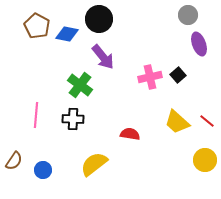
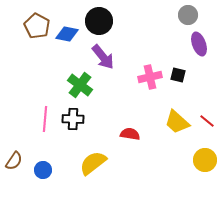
black circle: moved 2 px down
black square: rotated 35 degrees counterclockwise
pink line: moved 9 px right, 4 px down
yellow semicircle: moved 1 px left, 1 px up
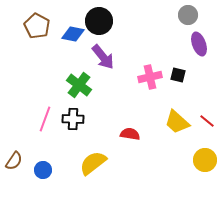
blue diamond: moved 6 px right
green cross: moved 1 px left
pink line: rotated 15 degrees clockwise
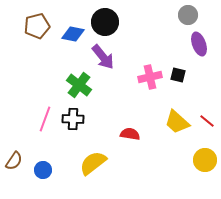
black circle: moved 6 px right, 1 px down
brown pentagon: rotated 30 degrees clockwise
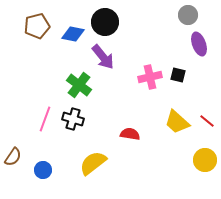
black cross: rotated 15 degrees clockwise
brown semicircle: moved 1 px left, 4 px up
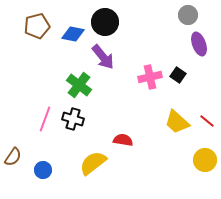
black square: rotated 21 degrees clockwise
red semicircle: moved 7 px left, 6 px down
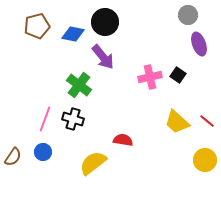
blue circle: moved 18 px up
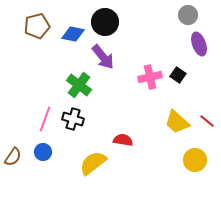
yellow circle: moved 10 px left
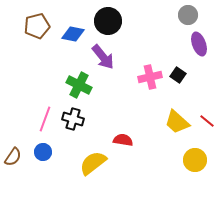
black circle: moved 3 px right, 1 px up
green cross: rotated 10 degrees counterclockwise
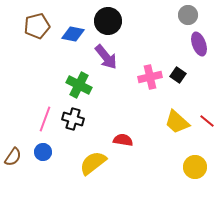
purple arrow: moved 3 px right
yellow circle: moved 7 px down
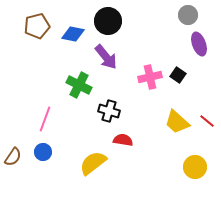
black cross: moved 36 px right, 8 px up
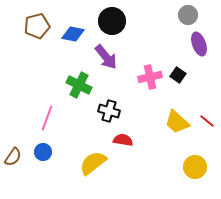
black circle: moved 4 px right
pink line: moved 2 px right, 1 px up
